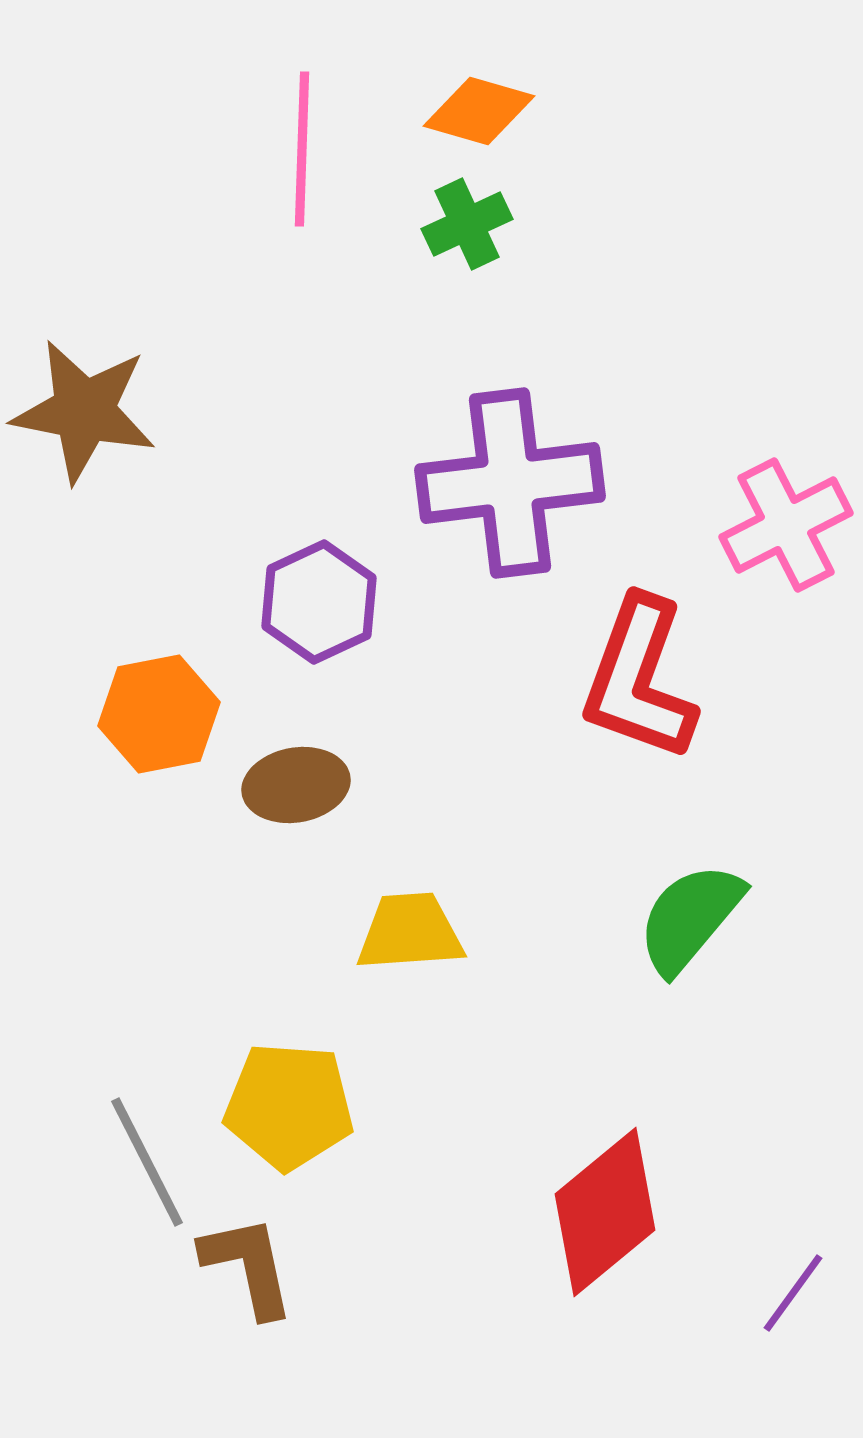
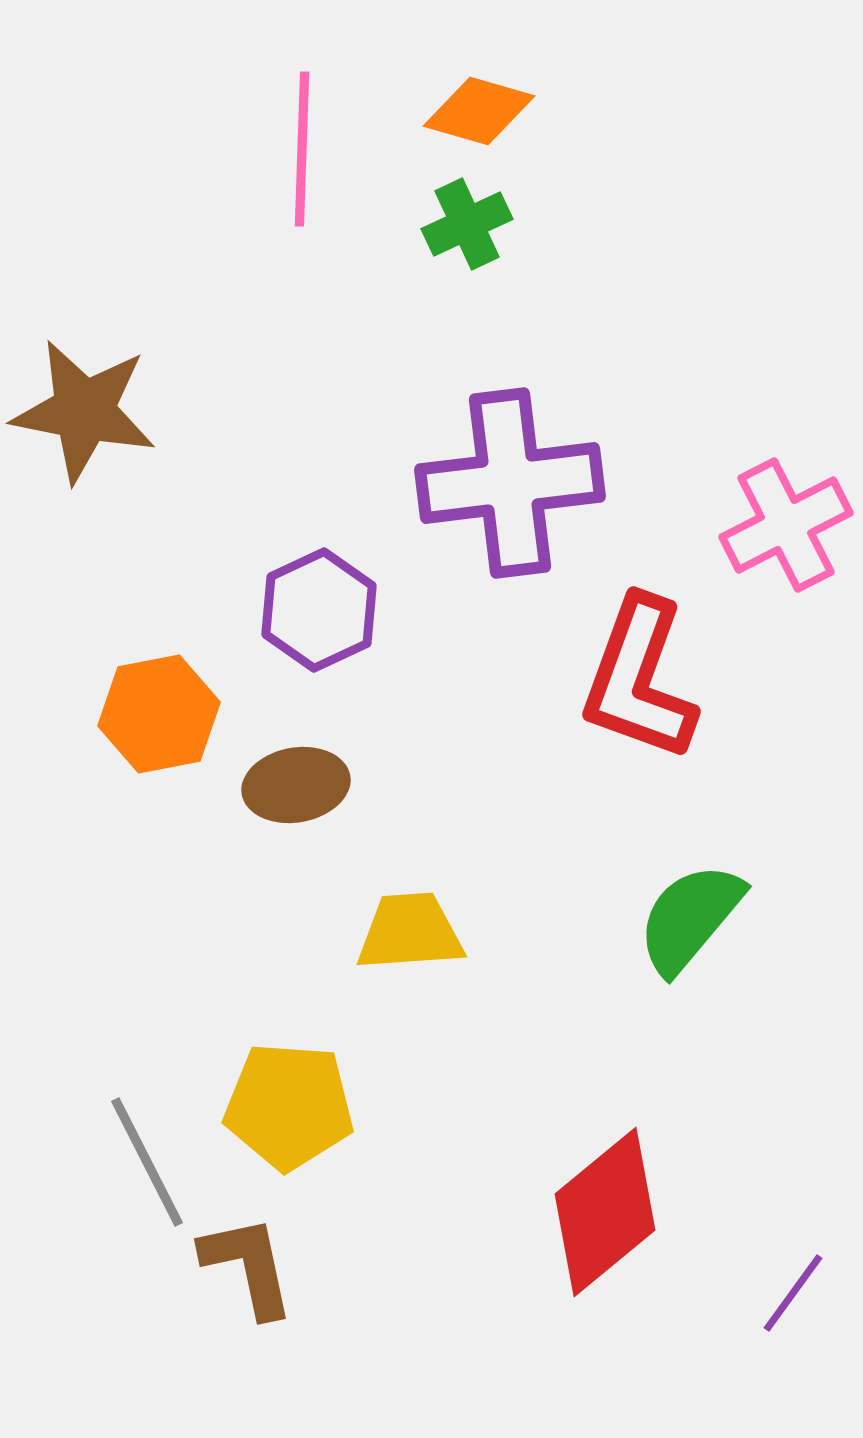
purple hexagon: moved 8 px down
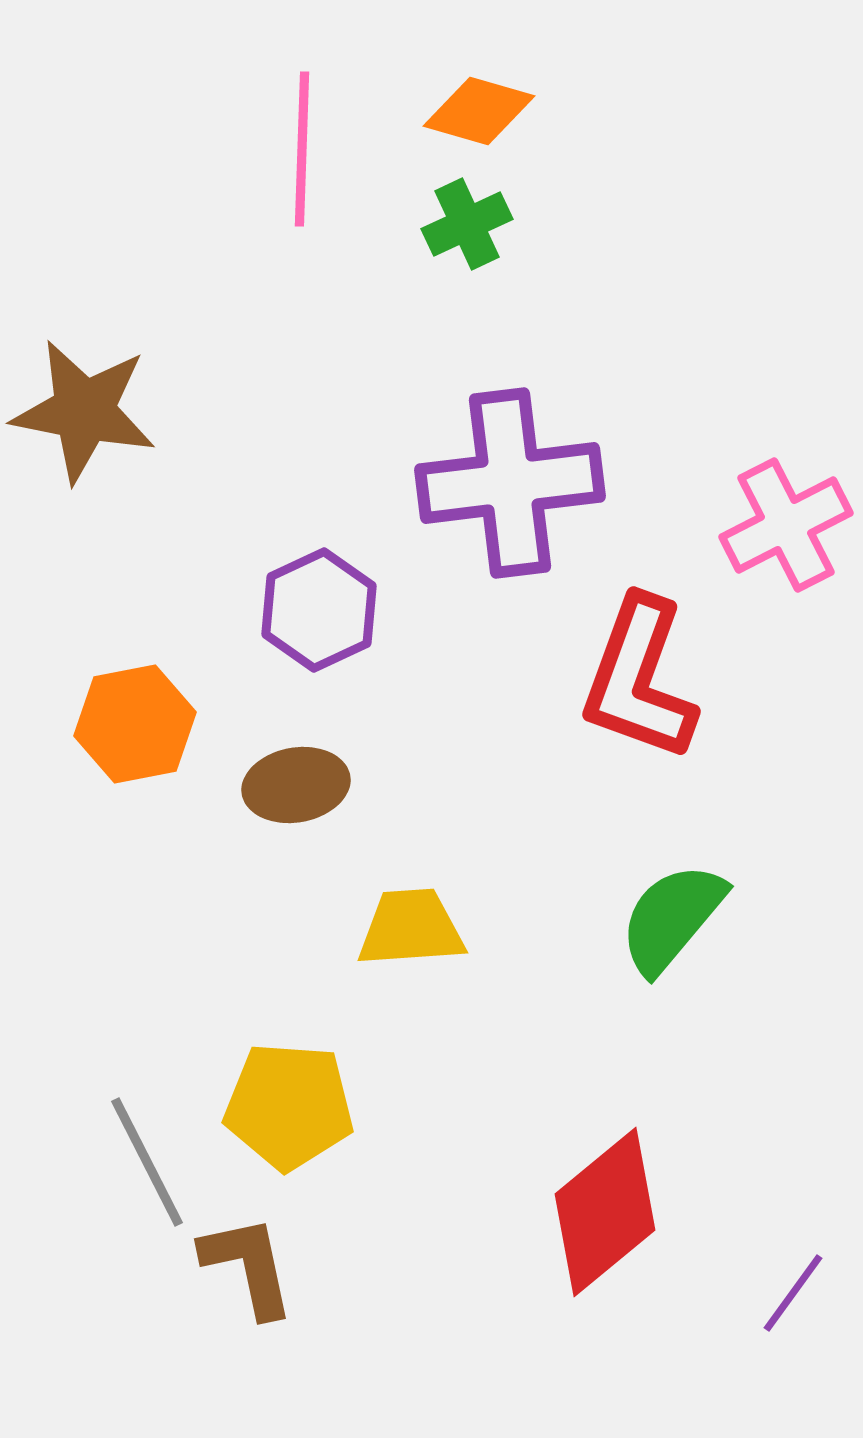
orange hexagon: moved 24 px left, 10 px down
green semicircle: moved 18 px left
yellow trapezoid: moved 1 px right, 4 px up
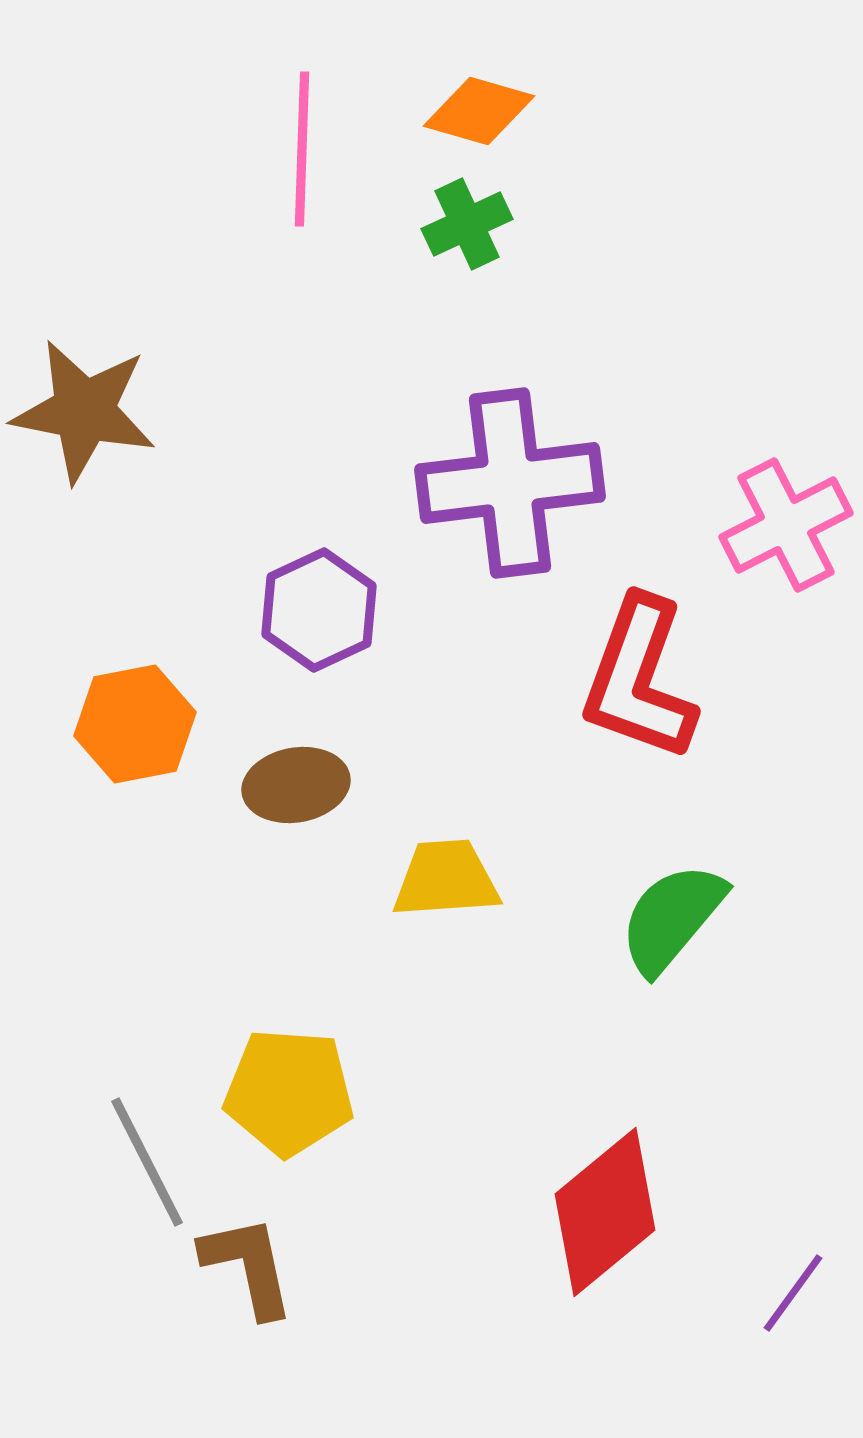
yellow trapezoid: moved 35 px right, 49 px up
yellow pentagon: moved 14 px up
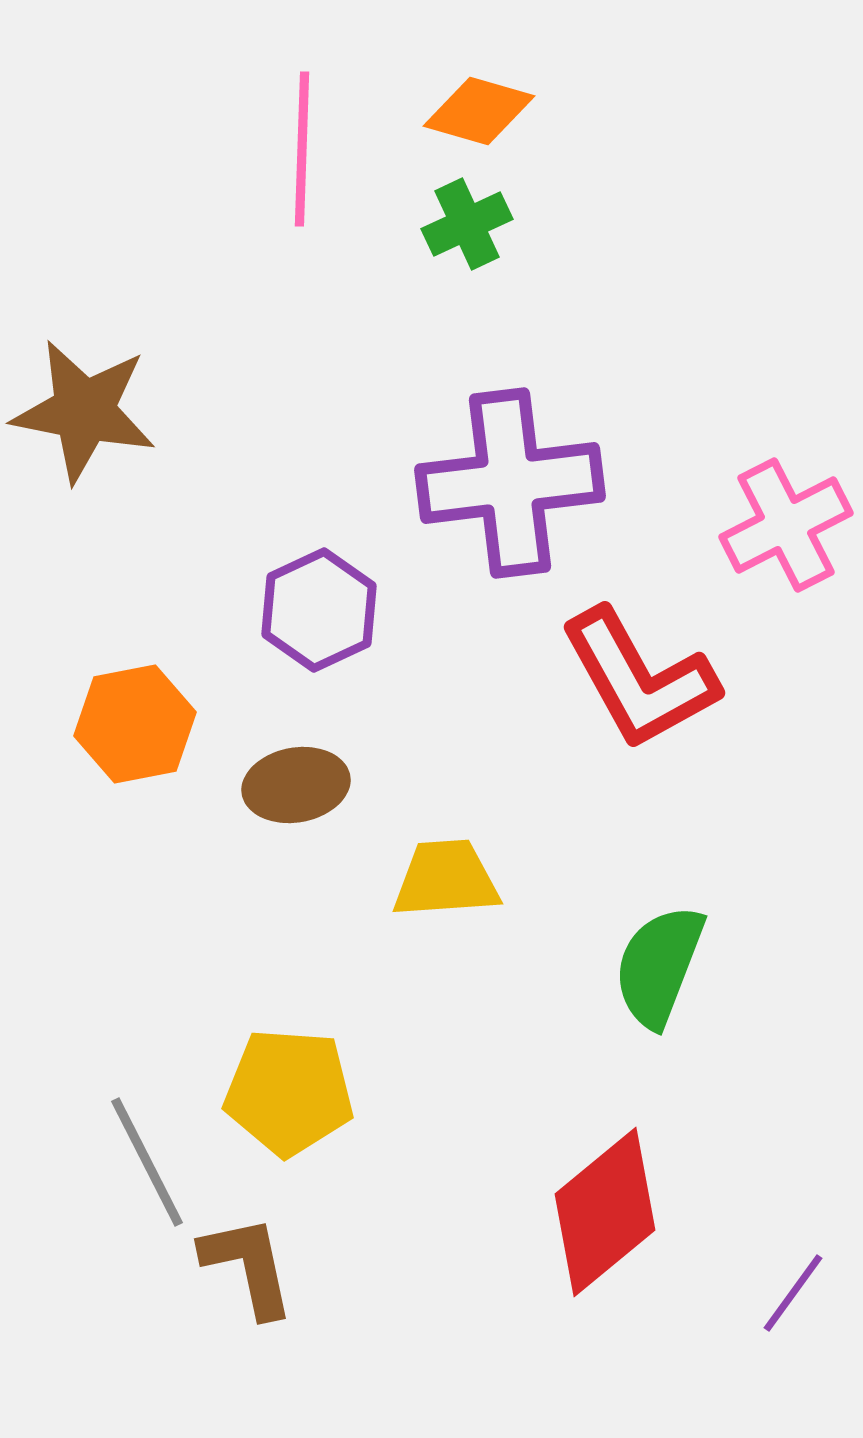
red L-shape: rotated 49 degrees counterclockwise
green semicircle: moved 13 px left, 48 px down; rotated 19 degrees counterclockwise
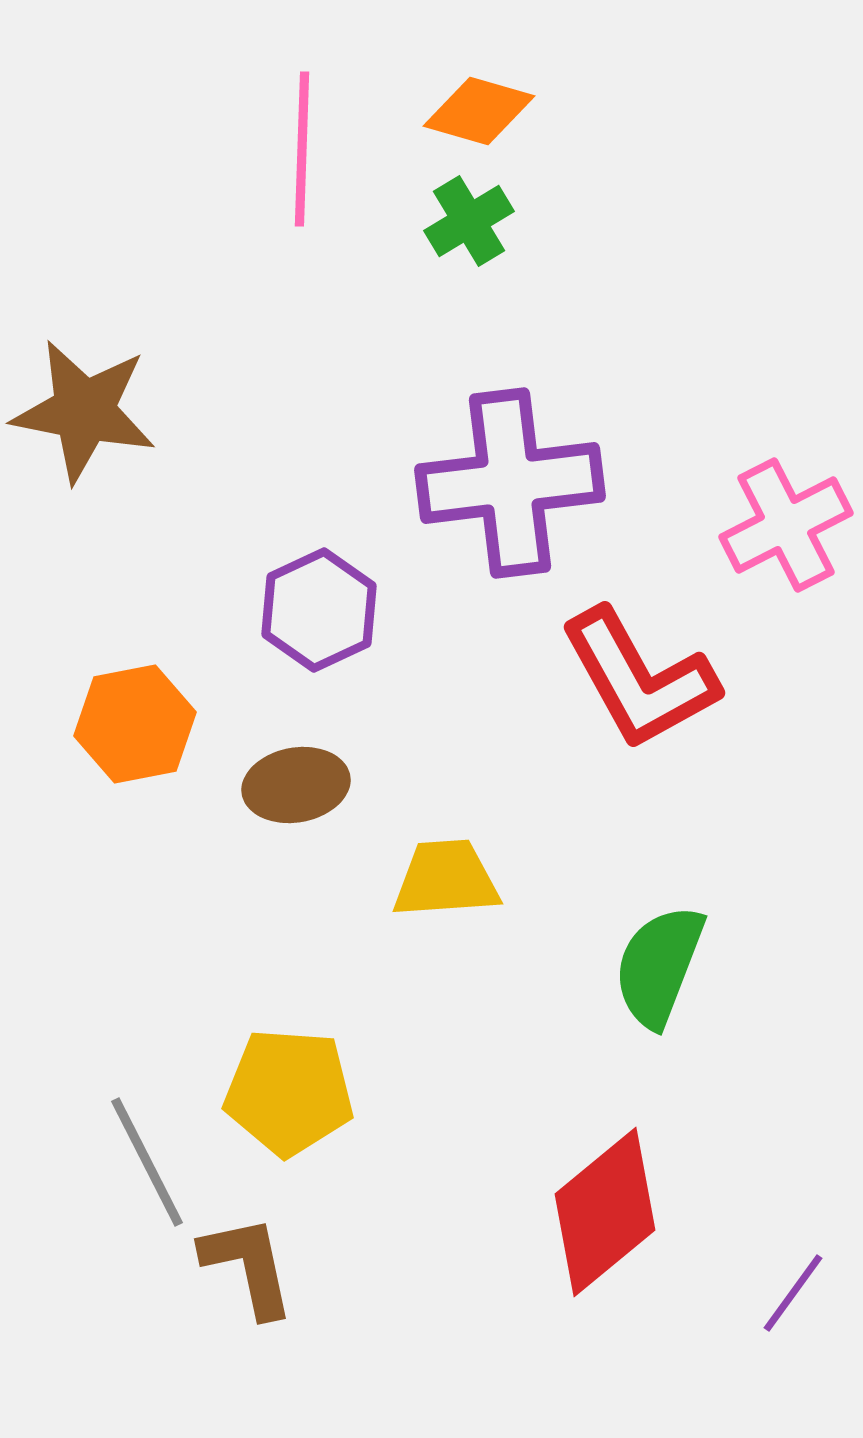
green cross: moved 2 px right, 3 px up; rotated 6 degrees counterclockwise
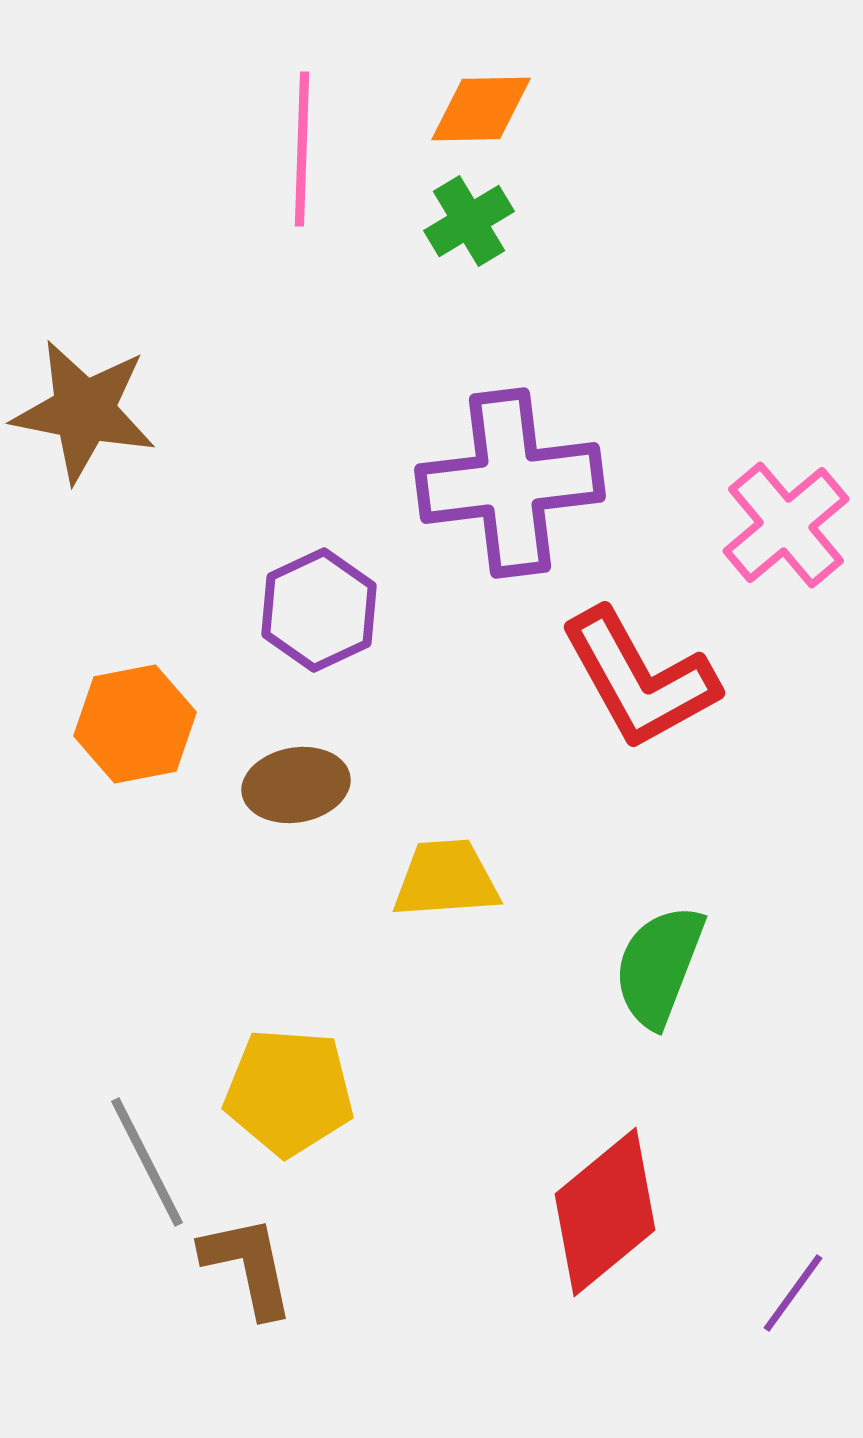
orange diamond: moved 2 px right, 2 px up; rotated 17 degrees counterclockwise
pink cross: rotated 13 degrees counterclockwise
